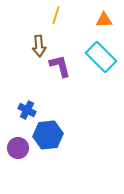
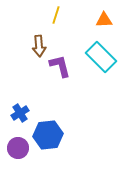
blue cross: moved 7 px left, 3 px down; rotated 30 degrees clockwise
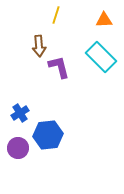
purple L-shape: moved 1 px left, 1 px down
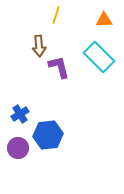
cyan rectangle: moved 2 px left
blue cross: moved 1 px down
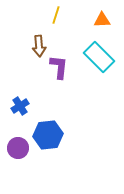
orange triangle: moved 2 px left
purple L-shape: rotated 20 degrees clockwise
blue cross: moved 8 px up
